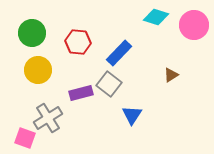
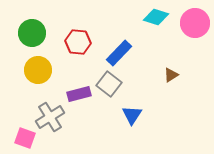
pink circle: moved 1 px right, 2 px up
purple rectangle: moved 2 px left, 1 px down
gray cross: moved 2 px right, 1 px up
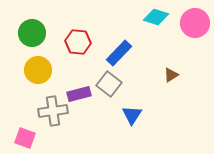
gray cross: moved 3 px right, 6 px up; rotated 24 degrees clockwise
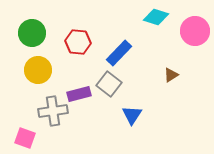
pink circle: moved 8 px down
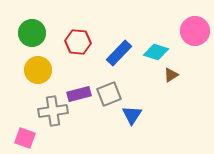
cyan diamond: moved 35 px down
gray square: moved 10 px down; rotated 30 degrees clockwise
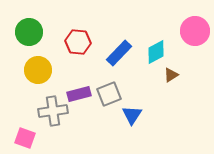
green circle: moved 3 px left, 1 px up
cyan diamond: rotated 45 degrees counterclockwise
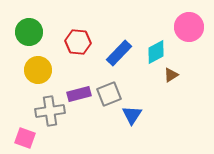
pink circle: moved 6 px left, 4 px up
gray cross: moved 3 px left
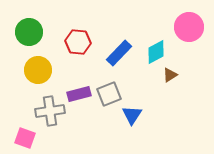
brown triangle: moved 1 px left
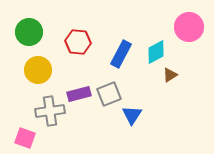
blue rectangle: moved 2 px right, 1 px down; rotated 16 degrees counterclockwise
